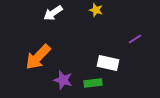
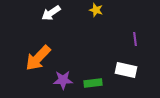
white arrow: moved 2 px left
purple line: rotated 64 degrees counterclockwise
orange arrow: moved 1 px down
white rectangle: moved 18 px right, 7 px down
purple star: rotated 18 degrees counterclockwise
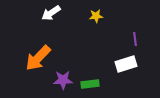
yellow star: moved 6 px down; rotated 24 degrees counterclockwise
white rectangle: moved 6 px up; rotated 30 degrees counterclockwise
green rectangle: moved 3 px left, 1 px down
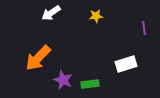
purple line: moved 9 px right, 11 px up
purple star: rotated 24 degrees clockwise
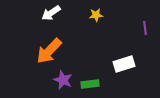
yellow star: moved 1 px up
purple line: moved 1 px right
orange arrow: moved 11 px right, 7 px up
white rectangle: moved 2 px left
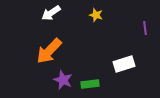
yellow star: rotated 24 degrees clockwise
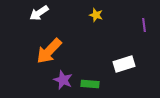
white arrow: moved 12 px left
purple line: moved 1 px left, 3 px up
green rectangle: rotated 12 degrees clockwise
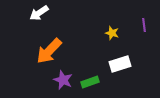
yellow star: moved 16 px right, 18 px down
white rectangle: moved 4 px left
green rectangle: moved 2 px up; rotated 24 degrees counterclockwise
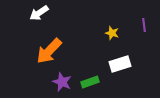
purple star: moved 1 px left, 2 px down
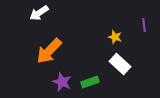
yellow star: moved 3 px right, 4 px down
white rectangle: rotated 60 degrees clockwise
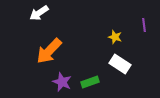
white rectangle: rotated 10 degrees counterclockwise
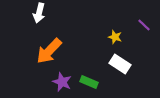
white arrow: rotated 42 degrees counterclockwise
purple line: rotated 40 degrees counterclockwise
green rectangle: moved 1 px left; rotated 42 degrees clockwise
